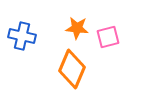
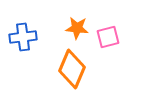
blue cross: moved 1 px right, 1 px down; rotated 20 degrees counterclockwise
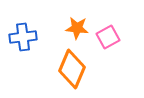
pink square: rotated 15 degrees counterclockwise
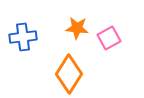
pink square: moved 1 px right, 1 px down
orange diamond: moved 3 px left, 5 px down; rotated 9 degrees clockwise
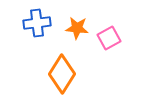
blue cross: moved 14 px right, 14 px up
orange diamond: moved 7 px left
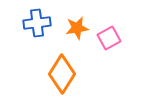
orange star: rotated 15 degrees counterclockwise
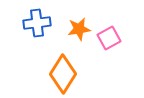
orange star: moved 2 px right, 1 px down
orange diamond: moved 1 px right
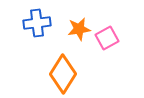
pink square: moved 2 px left
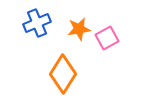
blue cross: rotated 16 degrees counterclockwise
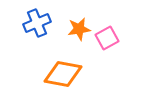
orange diamond: rotated 69 degrees clockwise
